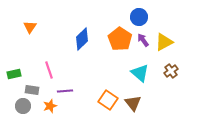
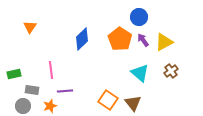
pink line: moved 2 px right; rotated 12 degrees clockwise
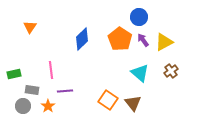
orange star: moved 2 px left; rotated 16 degrees counterclockwise
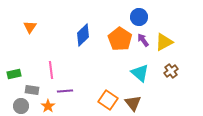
blue diamond: moved 1 px right, 4 px up
gray circle: moved 2 px left
